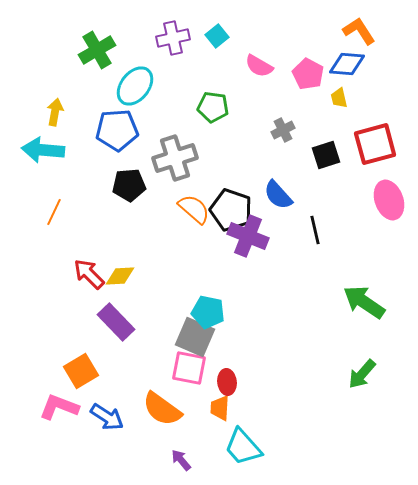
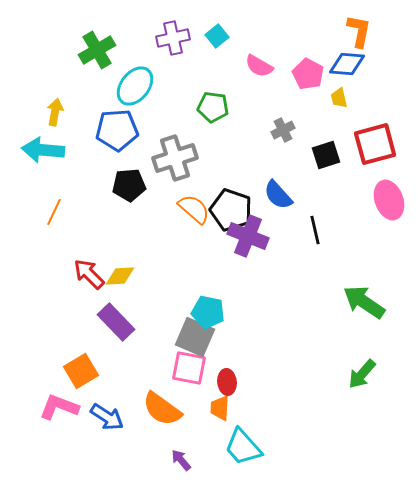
orange L-shape at (359, 31): rotated 44 degrees clockwise
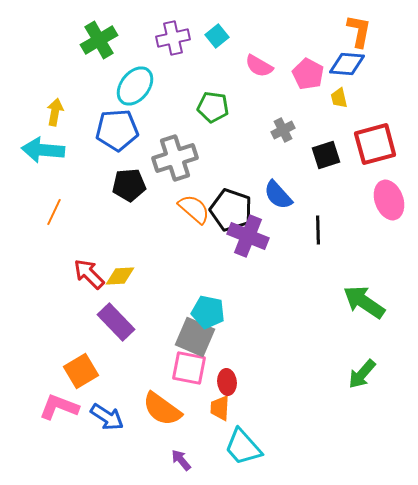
green cross at (97, 50): moved 2 px right, 10 px up
black line at (315, 230): moved 3 px right; rotated 12 degrees clockwise
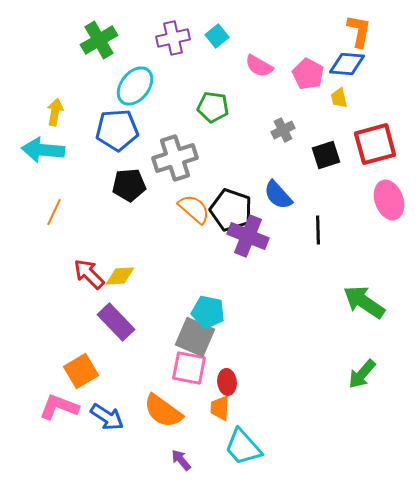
orange semicircle at (162, 409): moved 1 px right, 2 px down
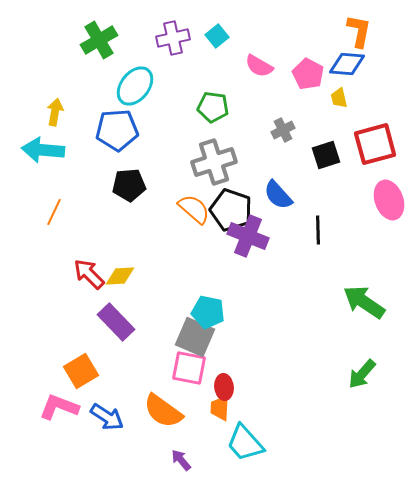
gray cross at (175, 158): moved 39 px right, 4 px down
red ellipse at (227, 382): moved 3 px left, 5 px down
cyan trapezoid at (243, 447): moved 2 px right, 4 px up
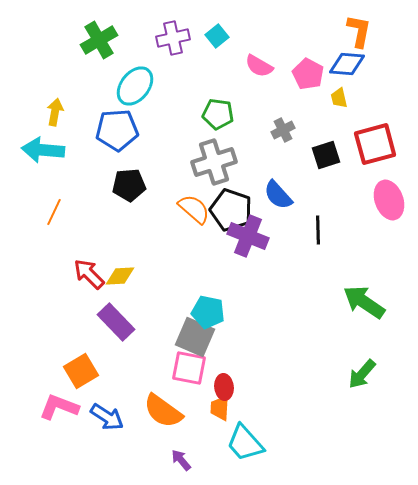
green pentagon at (213, 107): moved 5 px right, 7 px down
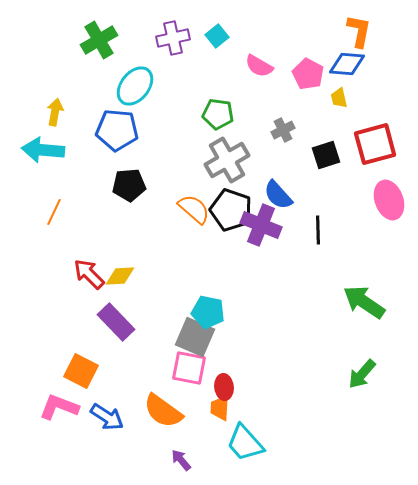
blue pentagon at (117, 130): rotated 9 degrees clockwise
gray cross at (214, 162): moved 13 px right, 2 px up; rotated 12 degrees counterclockwise
purple cross at (248, 236): moved 13 px right, 11 px up
orange square at (81, 371): rotated 32 degrees counterclockwise
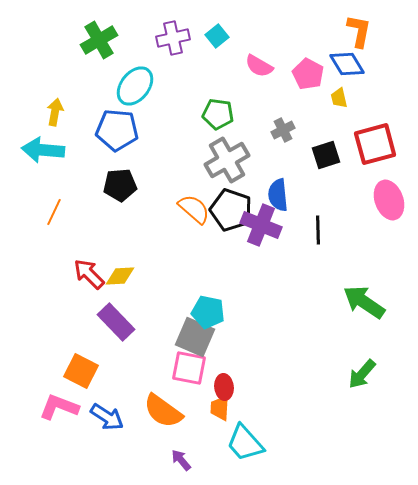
blue diamond at (347, 64): rotated 54 degrees clockwise
black pentagon at (129, 185): moved 9 px left
blue semicircle at (278, 195): rotated 36 degrees clockwise
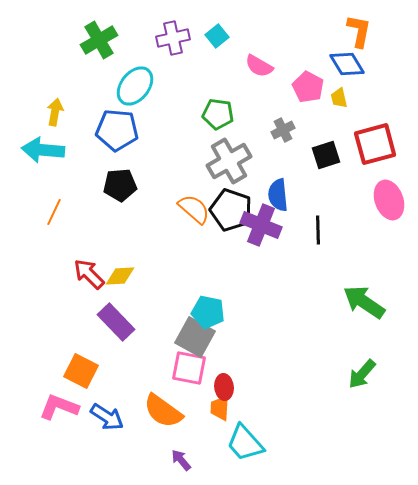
pink pentagon at (308, 74): moved 13 px down
gray cross at (227, 160): moved 2 px right, 1 px down
gray square at (195, 337): rotated 6 degrees clockwise
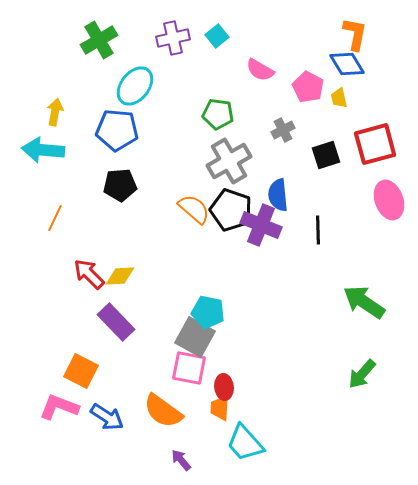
orange L-shape at (359, 31): moved 4 px left, 3 px down
pink semicircle at (259, 66): moved 1 px right, 4 px down
orange line at (54, 212): moved 1 px right, 6 px down
